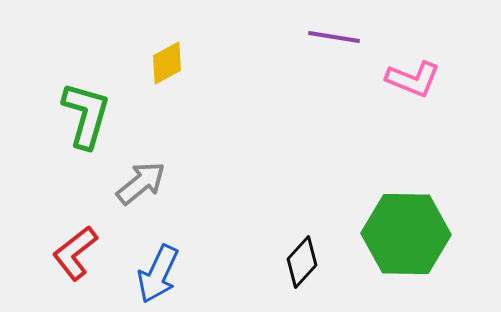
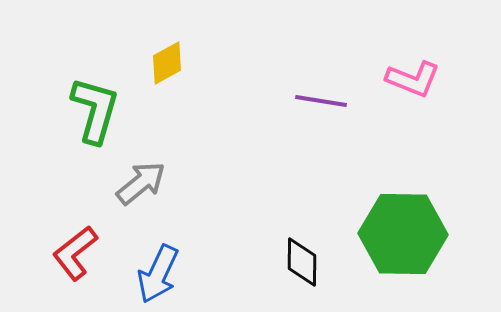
purple line: moved 13 px left, 64 px down
green L-shape: moved 9 px right, 5 px up
green hexagon: moved 3 px left
black diamond: rotated 42 degrees counterclockwise
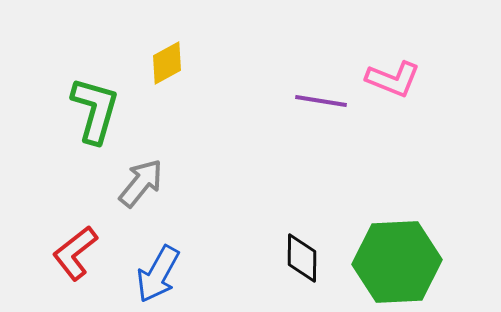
pink L-shape: moved 20 px left
gray arrow: rotated 12 degrees counterclockwise
green hexagon: moved 6 px left, 28 px down; rotated 4 degrees counterclockwise
black diamond: moved 4 px up
blue arrow: rotated 4 degrees clockwise
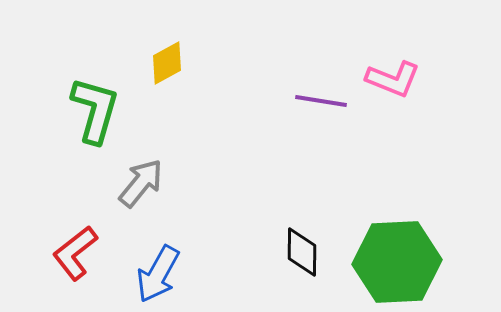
black diamond: moved 6 px up
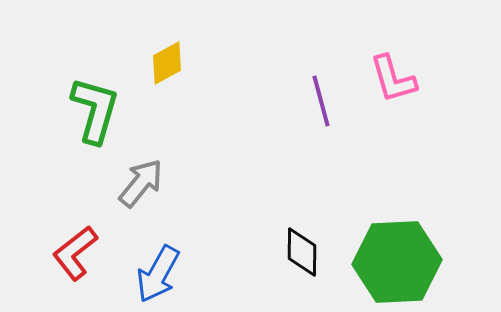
pink L-shape: rotated 52 degrees clockwise
purple line: rotated 66 degrees clockwise
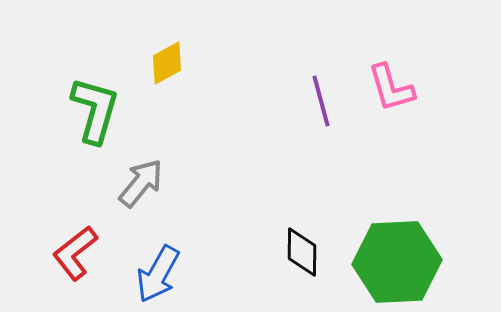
pink L-shape: moved 2 px left, 9 px down
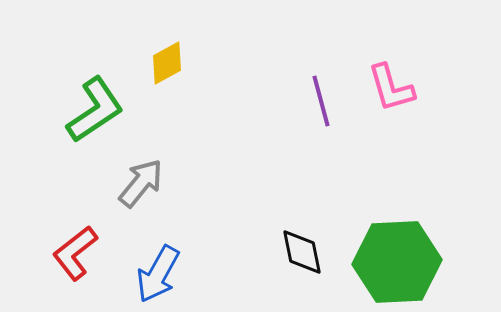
green L-shape: rotated 40 degrees clockwise
black diamond: rotated 12 degrees counterclockwise
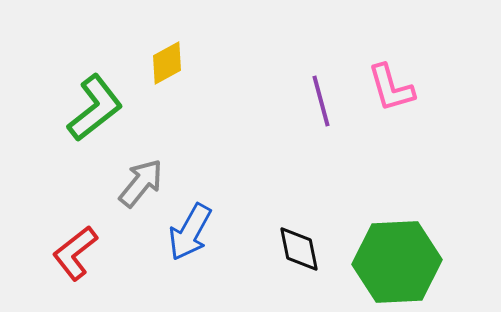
green L-shape: moved 2 px up; rotated 4 degrees counterclockwise
black diamond: moved 3 px left, 3 px up
blue arrow: moved 32 px right, 42 px up
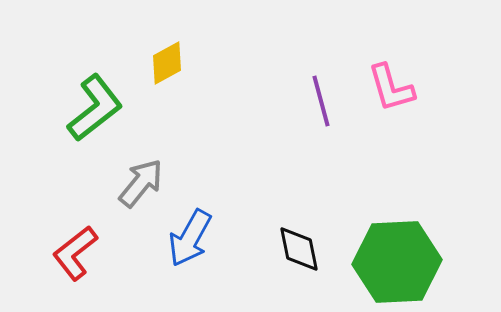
blue arrow: moved 6 px down
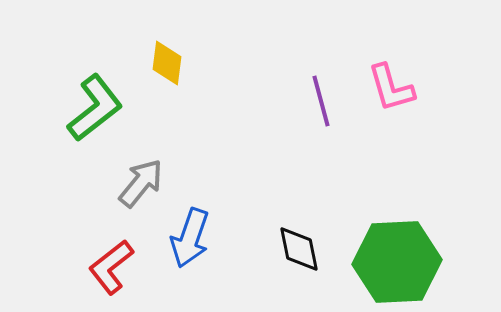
yellow diamond: rotated 54 degrees counterclockwise
blue arrow: rotated 10 degrees counterclockwise
red L-shape: moved 36 px right, 14 px down
